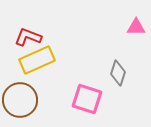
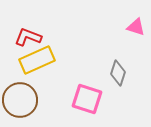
pink triangle: rotated 18 degrees clockwise
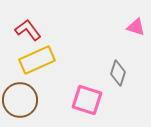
red L-shape: moved 7 px up; rotated 32 degrees clockwise
pink square: moved 1 px down
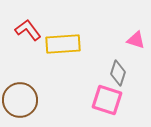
pink triangle: moved 13 px down
yellow rectangle: moved 26 px right, 16 px up; rotated 20 degrees clockwise
pink square: moved 20 px right
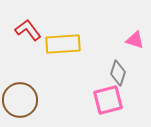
pink triangle: moved 1 px left
pink square: moved 1 px right; rotated 32 degrees counterclockwise
